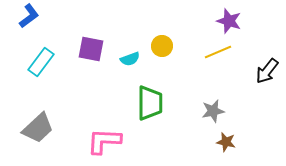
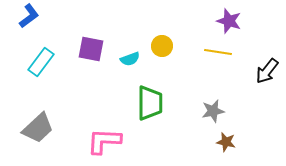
yellow line: rotated 32 degrees clockwise
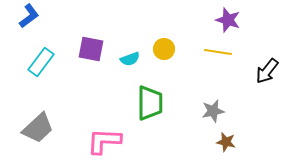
purple star: moved 1 px left, 1 px up
yellow circle: moved 2 px right, 3 px down
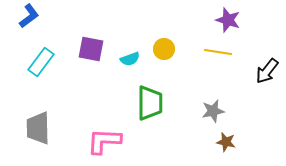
gray trapezoid: rotated 132 degrees clockwise
